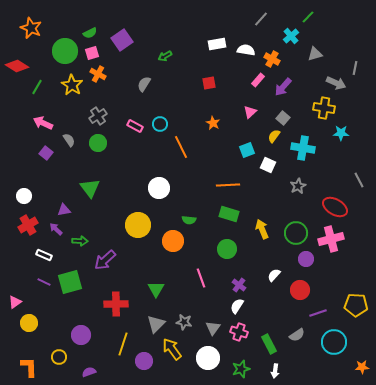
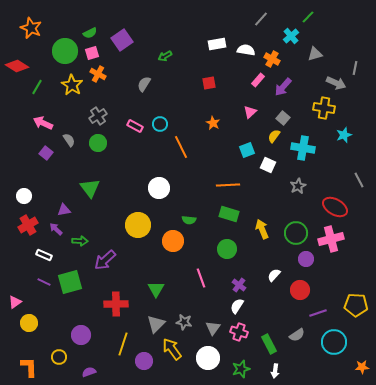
cyan star at (341, 133): moved 3 px right, 2 px down; rotated 21 degrees counterclockwise
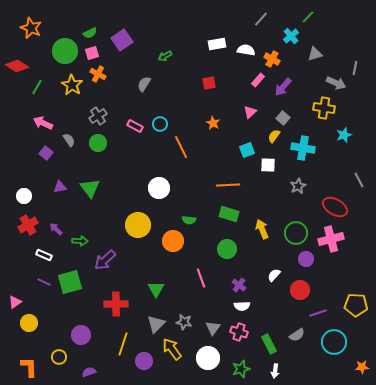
white square at (268, 165): rotated 21 degrees counterclockwise
purple triangle at (64, 210): moved 4 px left, 23 px up
white semicircle at (237, 306): moved 5 px right; rotated 126 degrees counterclockwise
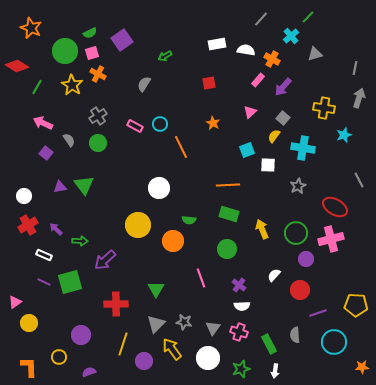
gray arrow at (336, 83): moved 23 px right, 15 px down; rotated 96 degrees counterclockwise
green triangle at (90, 188): moved 6 px left, 3 px up
gray semicircle at (297, 335): moved 2 px left; rotated 119 degrees clockwise
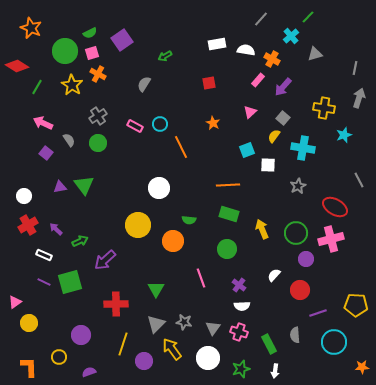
green arrow at (80, 241): rotated 28 degrees counterclockwise
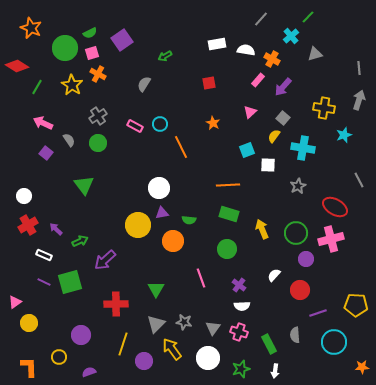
green circle at (65, 51): moved 3 px up
gray line at (355, 68): moved 4 px right; rotated 16 degrees counterclockwise
gray arrow at (359, 98): moved 2 px down
purple triangle at (60, 187): moved 102 px right, 26 px down
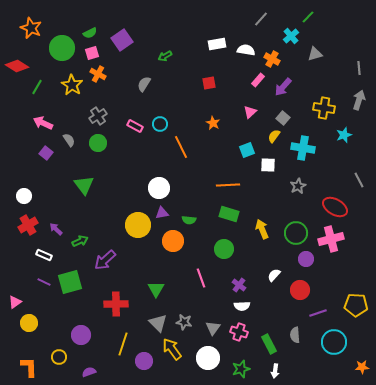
green circle at (65, 48): moved 3 px left
green circle at (227, 249): moved 3 px left
gray triangle at (156, 324): moved 2 px right, 1 px up; rotated 30 degrees counterclockwise
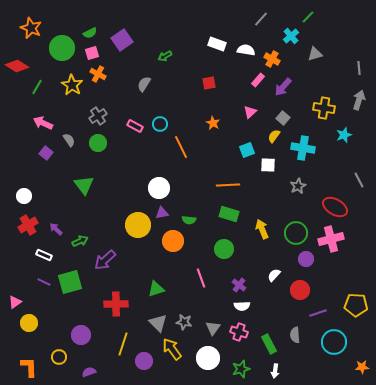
white rectangle at (217, 44): rotated 30 degrees clockwise
green triangle at (156, 289): rotated 42 degrees clockwise
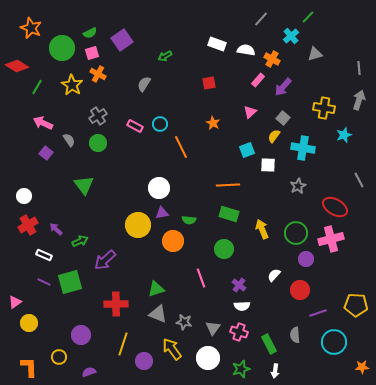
gray triangle at (158, 323): moved 9 px up; rotated 24 degrees counterclockwise
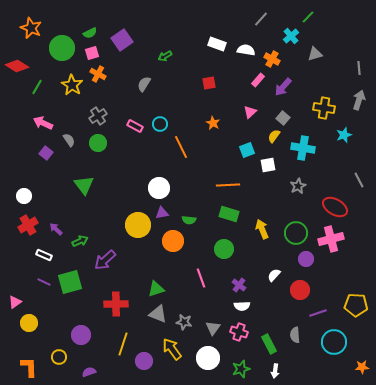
white square at (268, 165): rotated 14 degrees counterclockwise
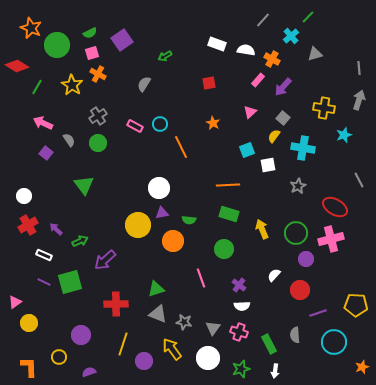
gray line at (261, 19): moved 2 px right, 1 px down
green circle at (62, 48): moved 5 px left, 3 px up
orange star at (362, 367): rotated 16 degrees counterclockwise
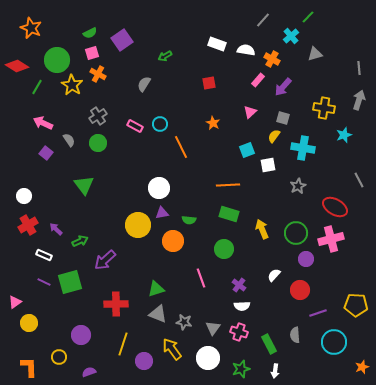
green circle at (57, 45): moved 15 px down
gray square at (283, 118): rotated 24 degrees counterclockwise
